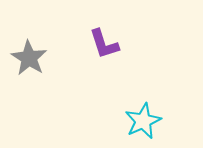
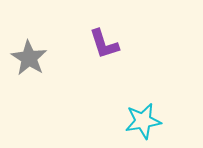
cyan star: rotated 15 degrees clockwise
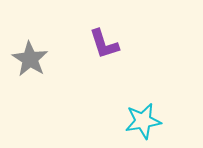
gray star: moved 1 px right, 1 px down
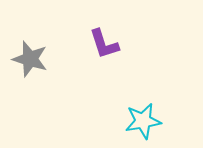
gray star: rotated 15 degrees counterclockwise
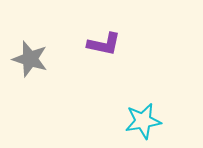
purple L-shape: rotated 60 degrees counterclockwise
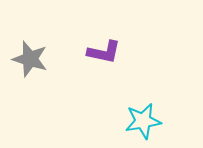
purple L-shape: moved 8 px down
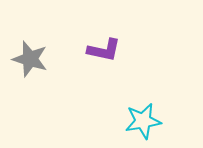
purple L-shape: moved 2 px up
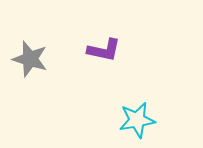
cyan star: moved 6 px left, 1 px up
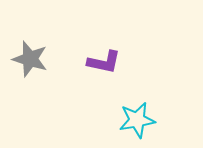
purple L-shape: moved 12 px down
